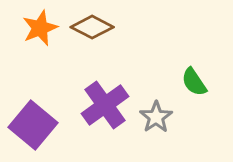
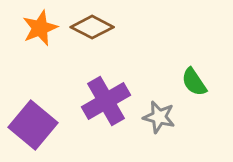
purple cross: moved 1 px right, 4 px up; rotated 6 degrees clockwise
gray star: moved 3 px right; rotated 24 degrees counterclockwise
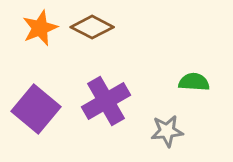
green semicircle: rotated 128 degrees clockwise
gray star: moved 8 px right, 14 px down; rotated 20 degrees counterclockwise
purple square: moved 3 px right, 16 px up
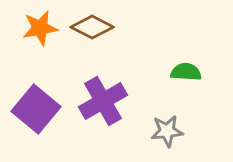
orange star: rotated 12 degrees clockwise
green semicircle: moved 8 px left, 10 px up
purple cross: moved 3 px left
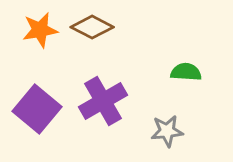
orange star: moved 2 px down
purple square: moved 1 px right
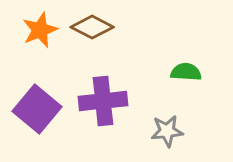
orange star: rotated 12 degrees counterclockwise
purple cross: rotated 24 degrees clockwise
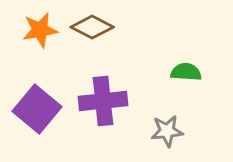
orange star: rotated 12 degrees clockwise
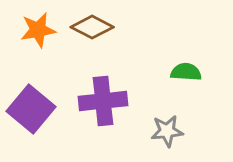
orange star: moved 2 px left
purple square: moved 6 px left
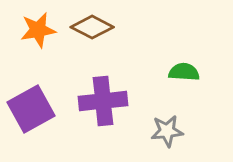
green semicircle: moved 2 px left
purple square: rotated 21 degrees clockwise
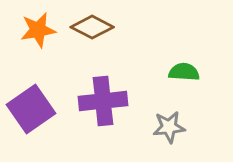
purple square: rotated 6 degrees counterclockwise
gray star: moved 2 px right, 4 px up
